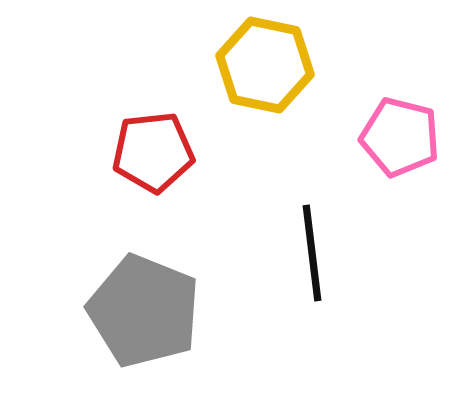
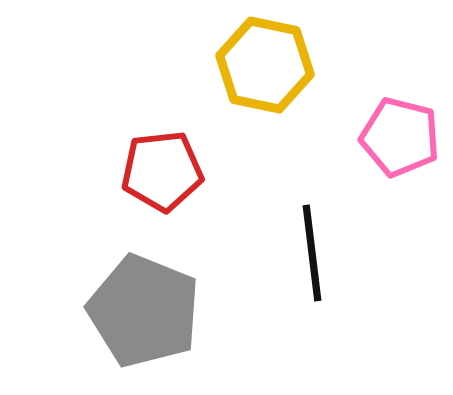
red pentagon: moved 9 px right, 19 px down
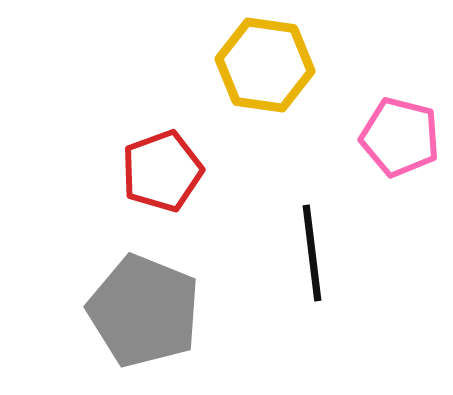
yellow hexagon: rotated 4 degrees counterclockwise
red pentagon: rotated 14 degrees counterclockwise
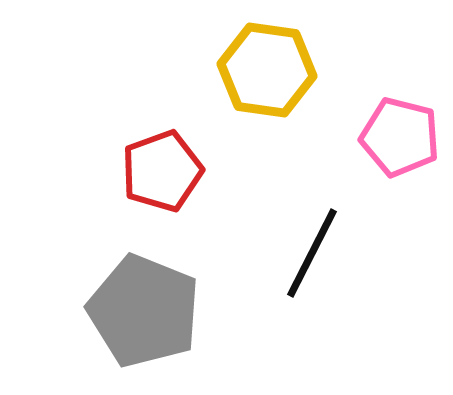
yellow hexagon: moved 2 px right, 5 px down
black line: rotated 34 degrees clockwise
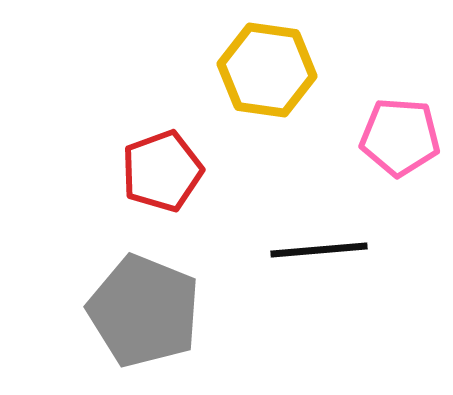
pink pentagon: rotated 10 degrees counterclockwise
black line: moved 7 px right, 3 px up; rotated 58 degrees clockwise
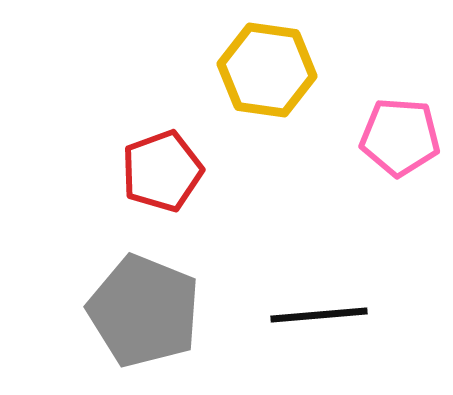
black line: moved 65 px down
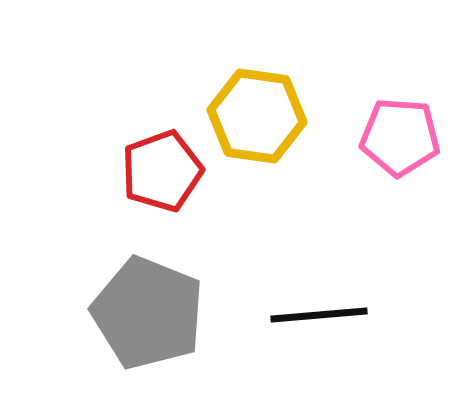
yellow hexagon: moved 10 px left, 46 px down
gray pentagon: moved 4 px right, 2 px down
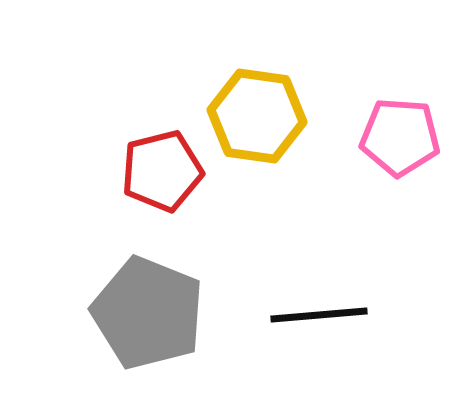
red pentagon: rotated 6 degrees clockwise
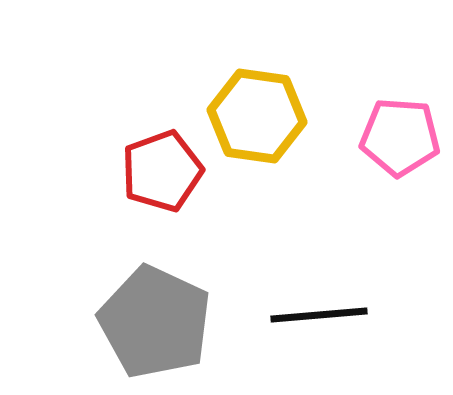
red pentagon: rotated 6 degrees counterclockwise
gray pentagon: moved 7 px right, 9 px down; rotated 3 degrees clockwise
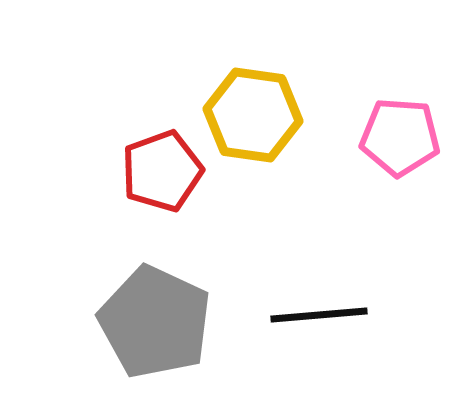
yellow hexagon: moved 4 px left, 1 px up
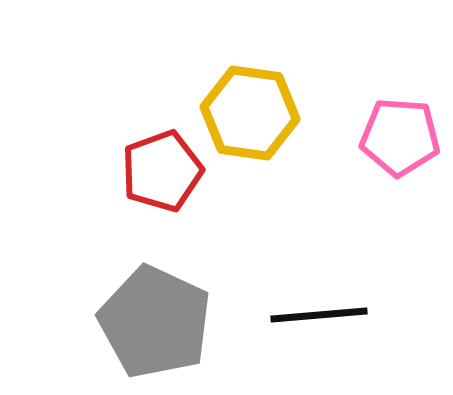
yellow hexagon: moved 3 px left, 2 px up
